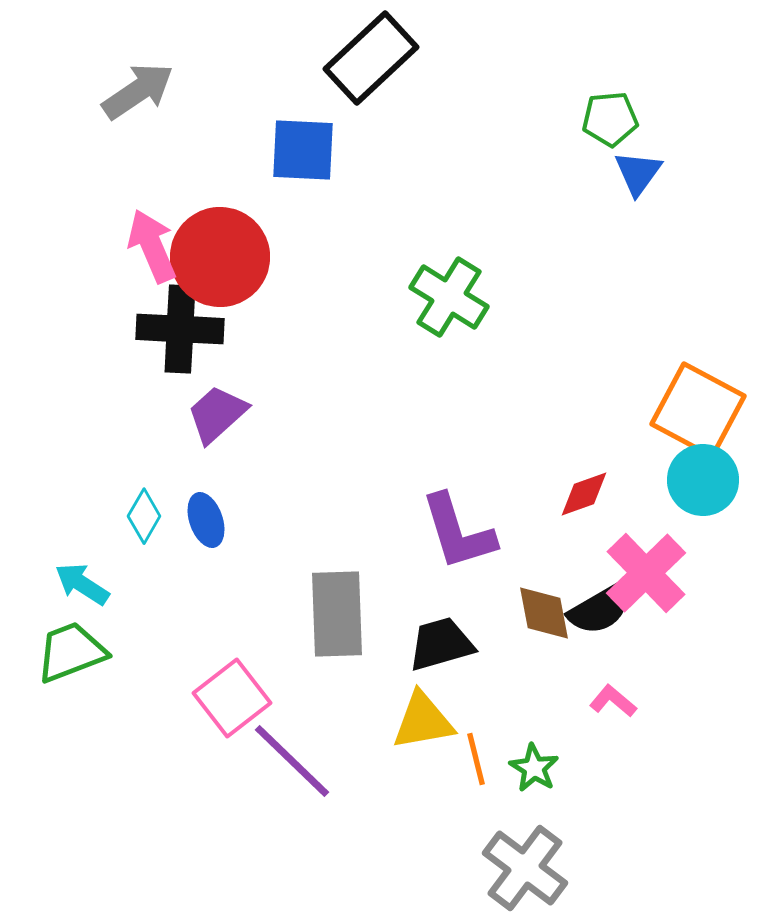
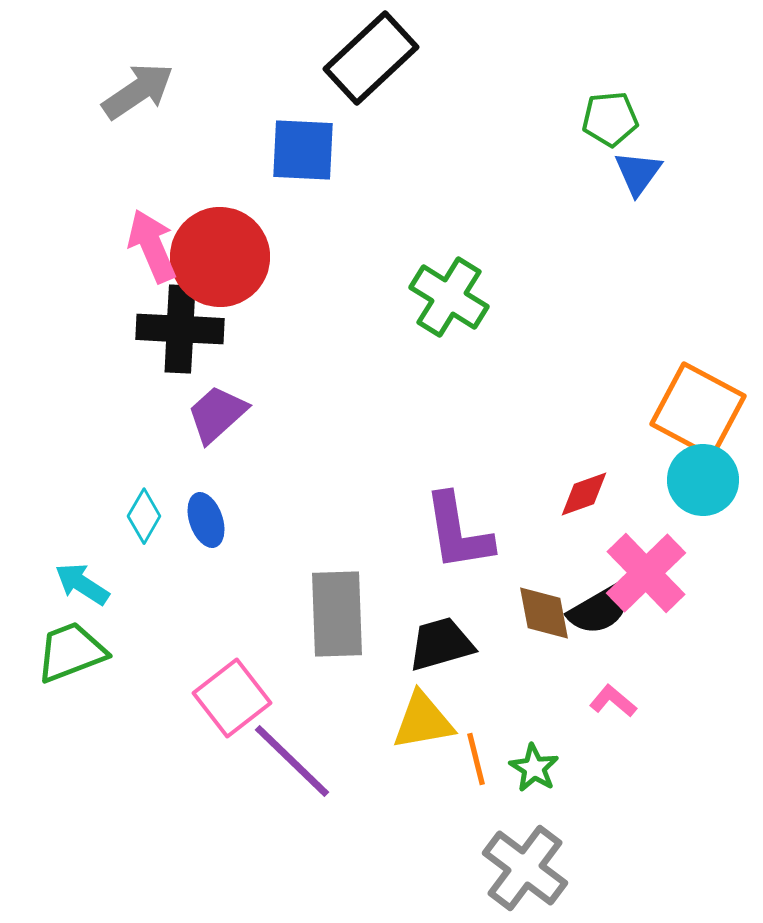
purple L-shape: rotated 8 degrees clockwise
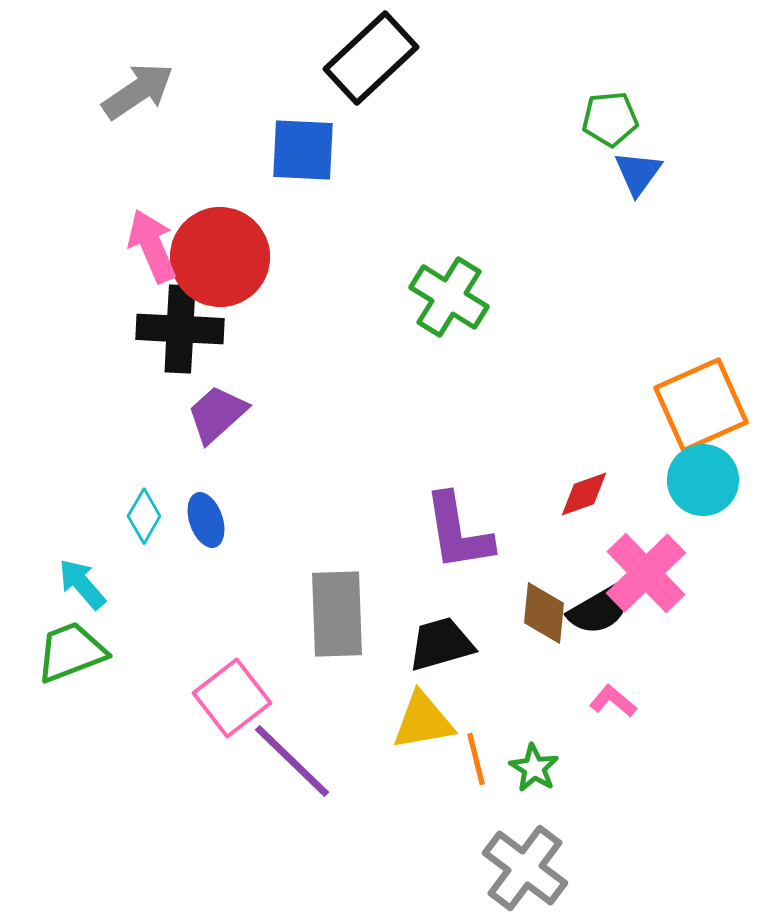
orange square: moved 3 px right, 5 px up; rotated 38 degrees clockwise
cyan arrow: rotated 16 degrees clockwise
brown diamond: rotated 16 degrees clockwise
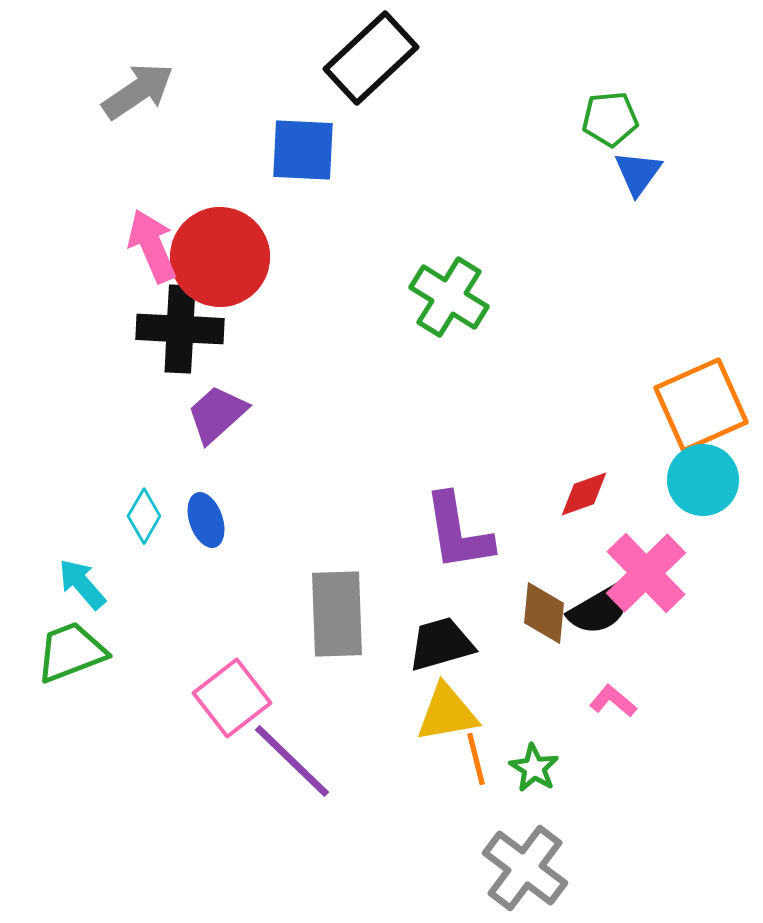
yellow triangle: moved 24 px right, 8 px up
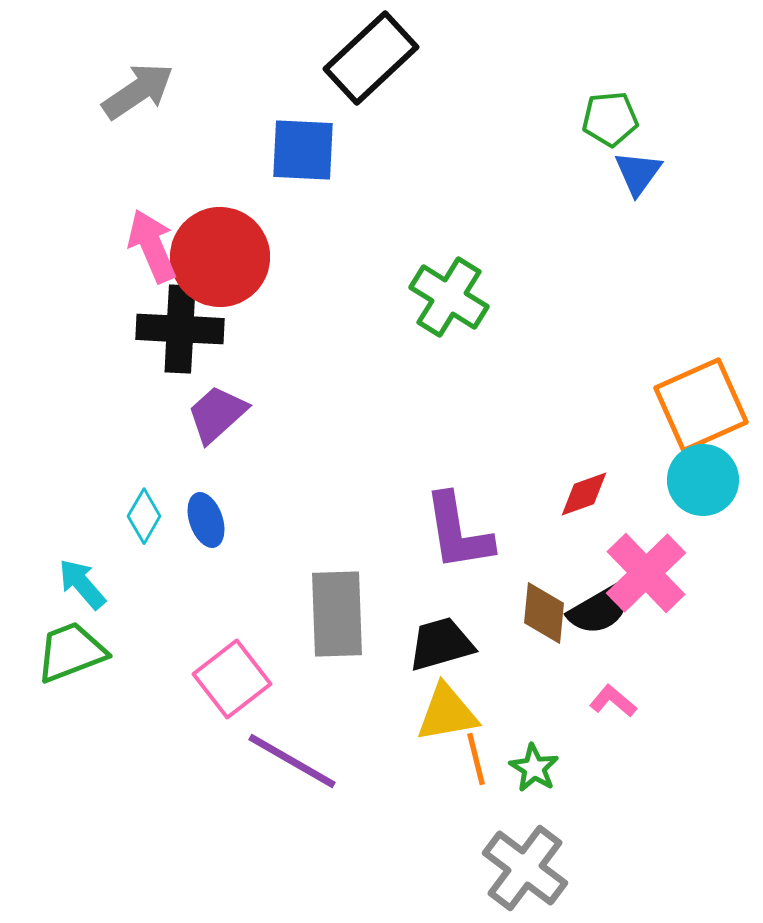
pink square: moved 19 px up
purple line: rotated 14 degrees counterclockwise
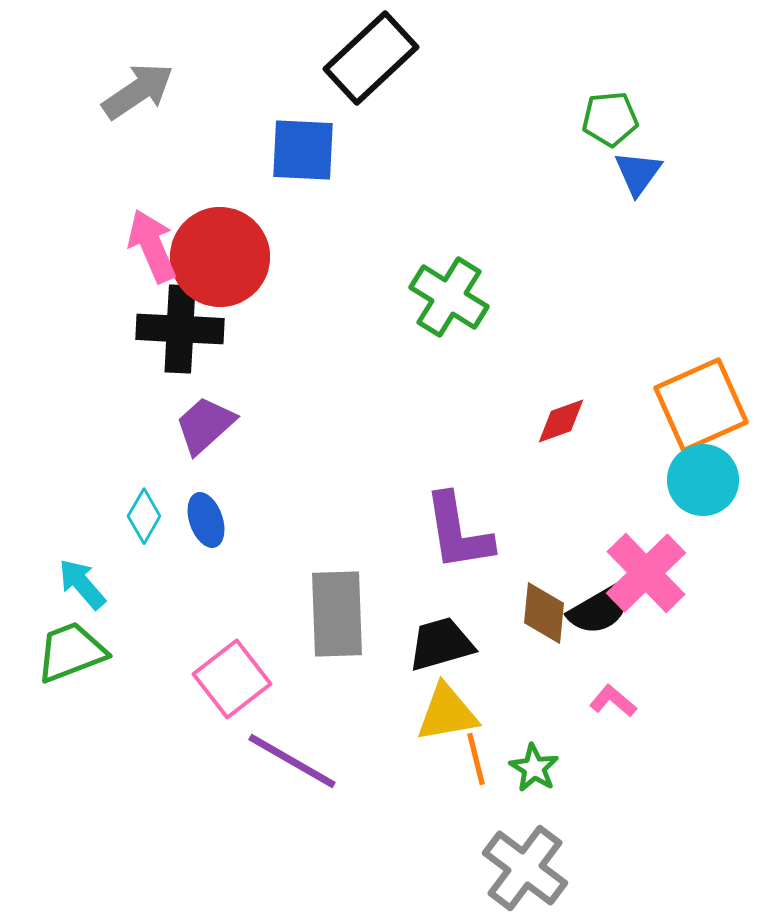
purple trapezoid: moved 12 px left, 11 px down
red diamond: moved 23 px left, 73 px up
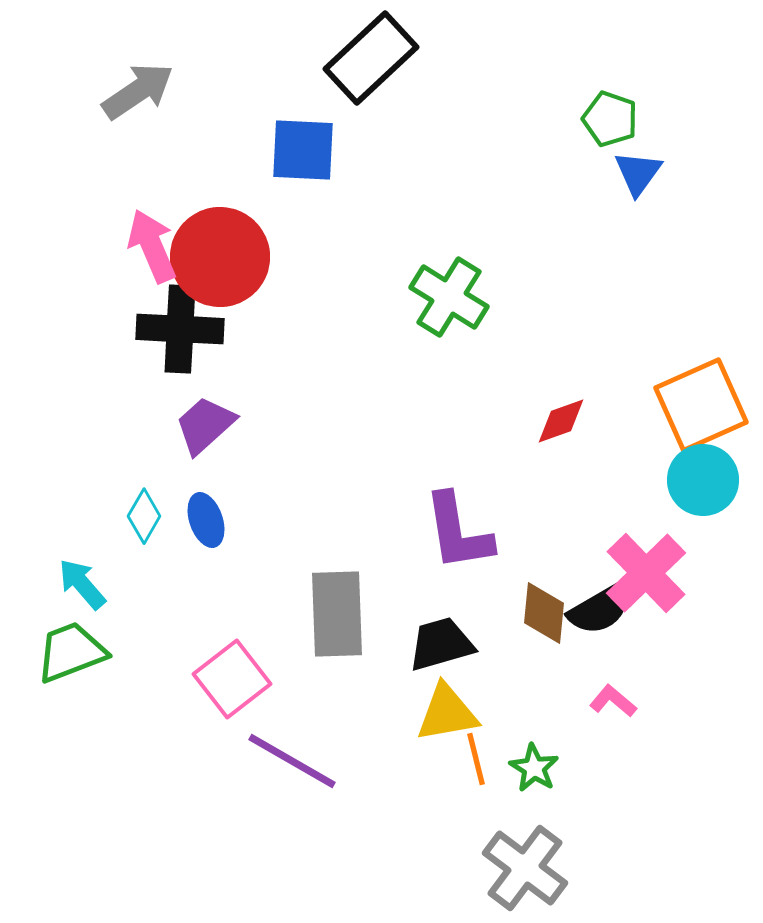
green pentagon: rotated 24 degrees clockwise
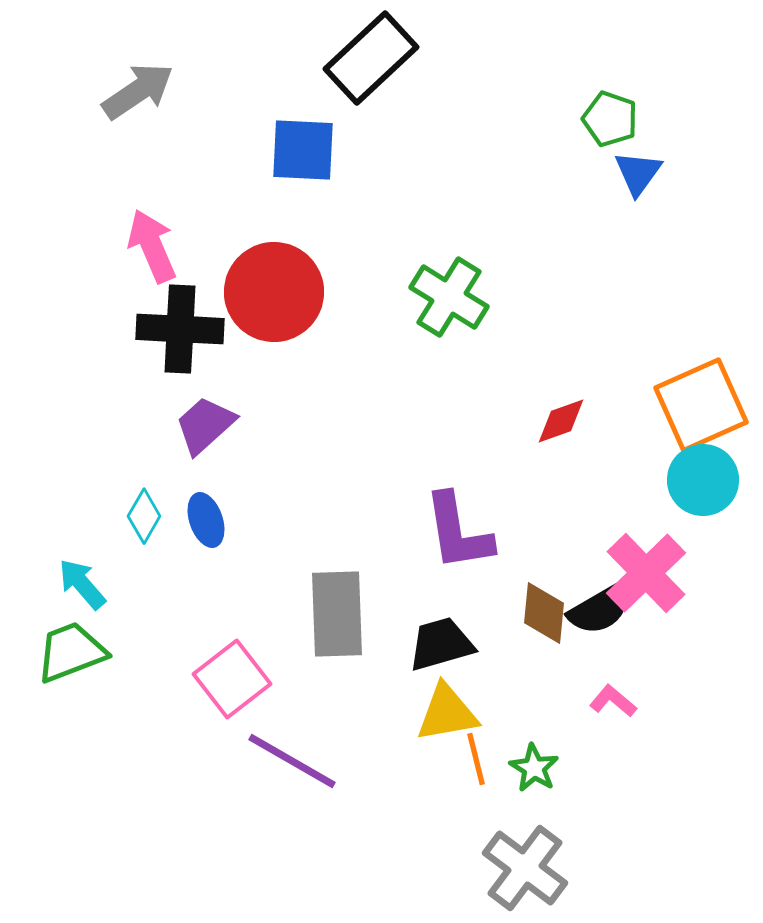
red circle: moved 54 px right, 35 px down
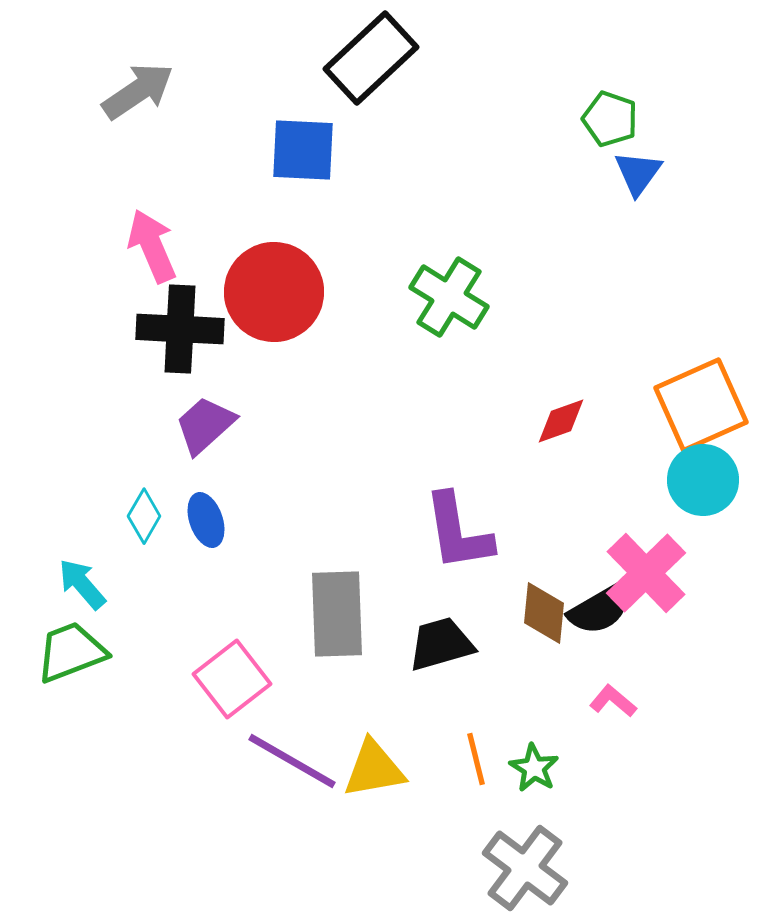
yellow triangle: moved 73 px left, 56 px down
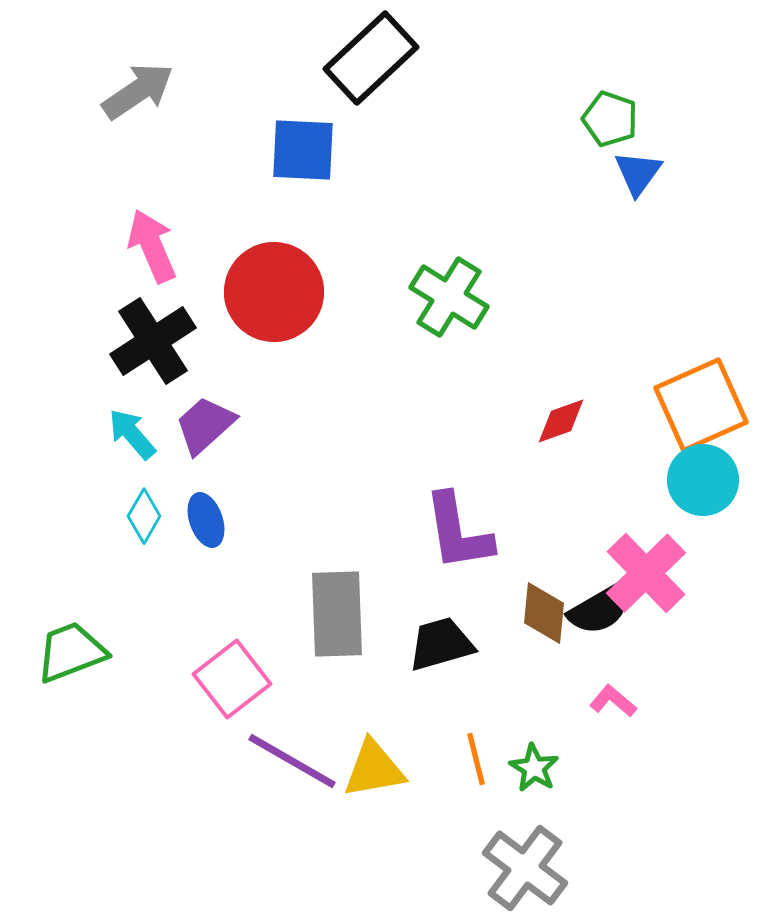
black cross: moved 27 px left, 12 px down; rotated 36 degrees counterclockwise
cyan arrow: moved 50 px right, 150 px up
